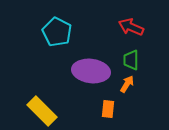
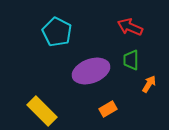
red arrow: moved 1 px left
purple ellipse: rotated 27 degrees counterclockwise
orange arrow: moved 22 px right
orange rectangle: rotated 54 degrees clockwise
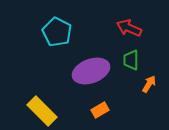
red arrow: moved 1 px left, 1 px down
orange rectangle: moved 8 px left, 1 px down
